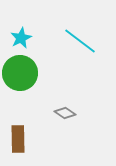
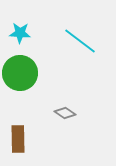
cyan star: moved 1 px left, 5 px up; rotated 30 degrees clockwise
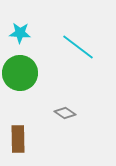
cyan line: moved 2 px left, 6 px down
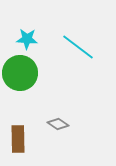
cyan star: moved 7 px right, 6 px down
gray diamond: moved 7 px left, 11 px down
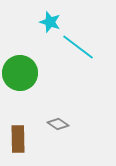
cyan star: moved 23 px right, 17 px up; rotated 15 degrees clockwise
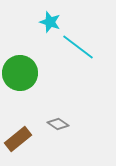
brown rectangle: rotated 52 degrees clockwise
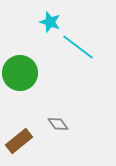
gray diamond: rotated 20 degrees clockwise
brown rectangle: moved 1 px right, 2 px down
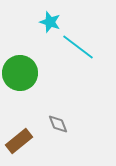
gray diamond: rotated 15 degrees clockwise
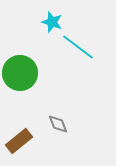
cyan star: moved 2 px right
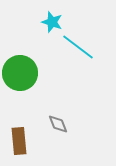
brown rectangle: rotated 56 degrees counterclockwise
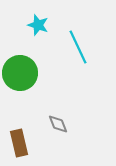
cyan star: moved 14 px left, 3 px down
cyan line: rotated 28 degrees clockwise
brown rectangle: moved 2 px down; rotated 8 degrees counterclockwise
